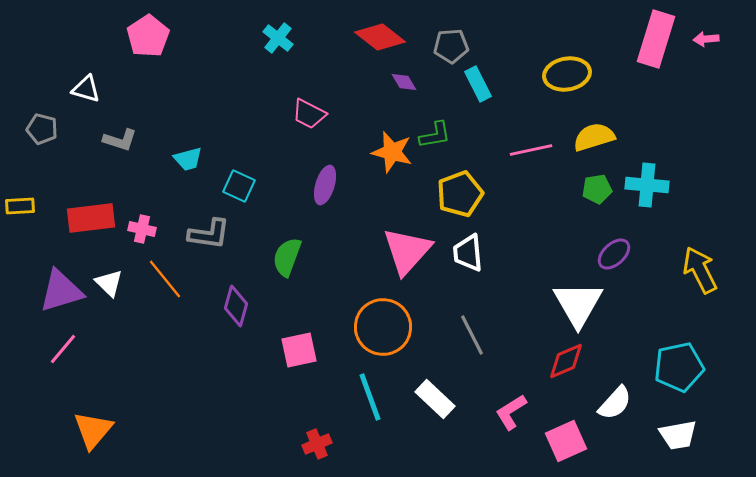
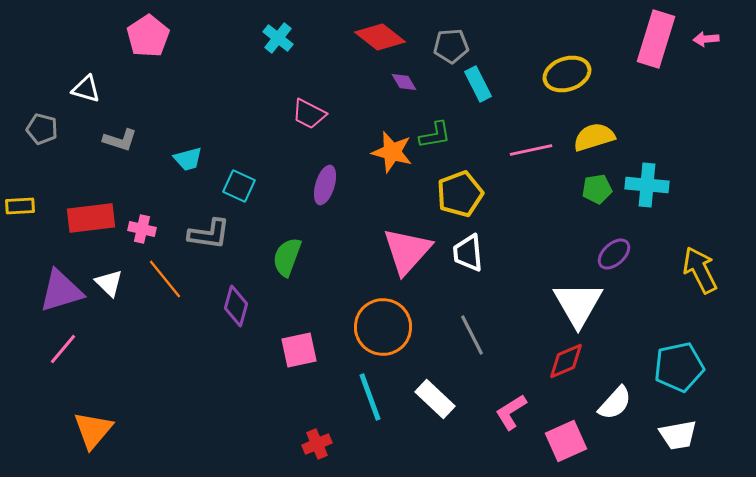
yellow ellipse at (567, 74): rotated 9 degrees counterclockwise
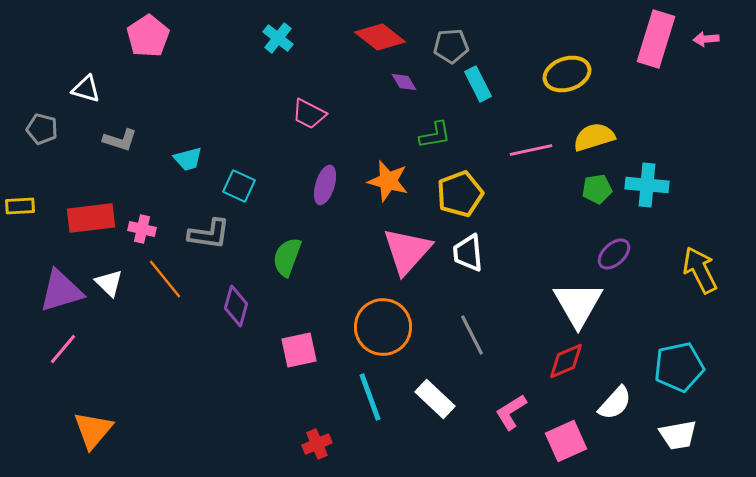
orange star at (392, 152): moved 4 px left, 29 px down
